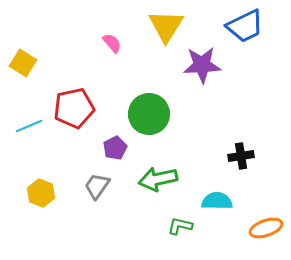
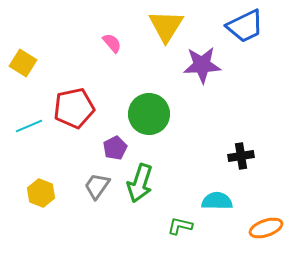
green arrow: moved 18 px left, 4 px down; rotated 60 degrees counterclockwise
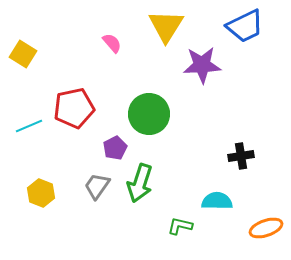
yellow square: moved 9 px up
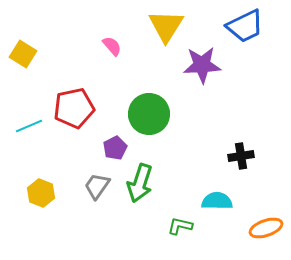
pink semicircle: moved 3 px down
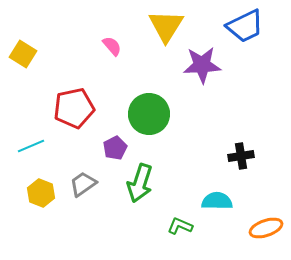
cyan line: moved 2 px right, 20 px down
gray trapezoid: moved 14 px left, 2 px up; rotated 20 degrees clockwise
green L-shape: rotated 10 degrees clockwise
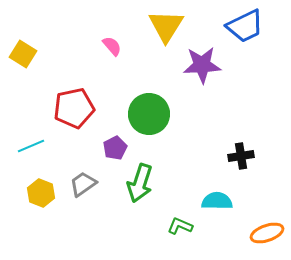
orange ellipse: moved 1 px right, 5 px down
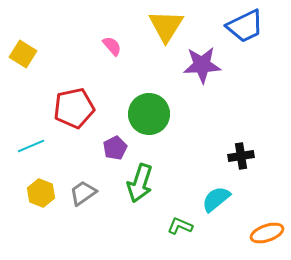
gray trapezoid: moved 9 px down
cyan semicircle: moved 1 px left, 2 px up; rotated 40 degrees counterclockwise
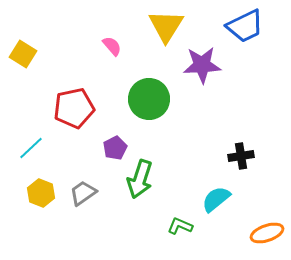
green circle: moved 15 px up
cyan line: moved 2 px down; rotated 20 degrees counterclockwise
green arrow: moved 4 px up
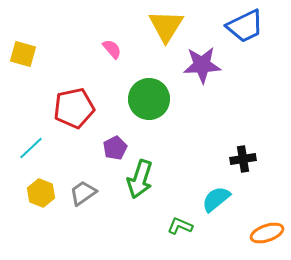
pink semicircle: moved 3 px down
yellow square: rotated 16 degrees counterclockwise
black cross: moved 2 px right, 3 px down
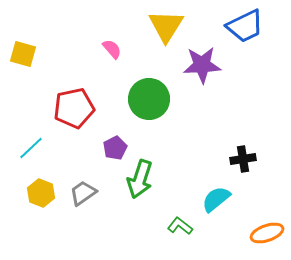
green L-shape: rotated 15 degrees clockwise
